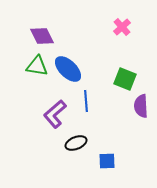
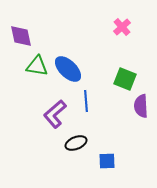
purple diamond: moved 21 px left; rotated 15 degrees clockwise
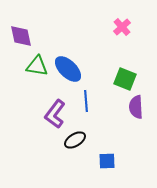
purple semicircle: moved 5 px left, 1 px down
purple L-shape: rotated 12 degrees counterclockwise
black ellipse: moved 1 px left, 3 px up; rotated 10 degrees counterclockwise
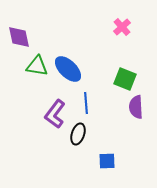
purple diamond: moved 2 px left, 1 px down
blue line: moved 2 px down
black ellipse: moved 3 px right, 6 px up; rotated 40 degrees counterclockwise
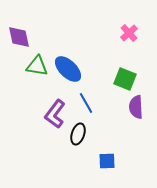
pink cross: moved 7 px right, 6 px down
blue line: rotated 25 degrees counterclockwise
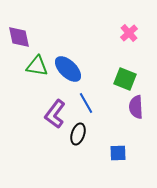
blue square: moved 11 px right, 8 px up
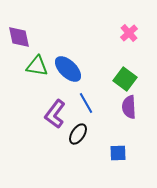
green square: rotated 15 degrees clockwise
purple semicircle: moved 7 px left
black ellipse: rotated 15 degrees clockwise
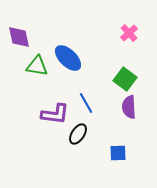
blue ellipse: moved 11 px up
purple L-shape: rotated 120 degrees counterclockwise
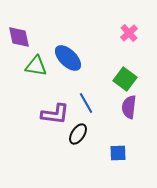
green triangle: moved 1 px left
purple semicircle: rotated 10 degrees clockwise
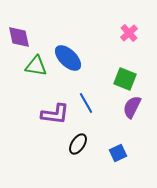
green square: rotated 15 degrees counterclockwise
purple semicircle: moved 3 px right; rotated 20 degrees clockwise
black ellipse: moved 10 px down
blue square: rotated 24 degrees counterclockwise
